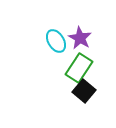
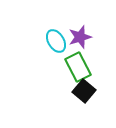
purple star: moved 1 px up; rotated 25 degrees clockwise
green rectangle: moved 1 px left, 1 px up; rotated 60 degrees counterclockwise
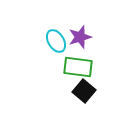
green rectangle: rotated 56 degrees counterclockwise
